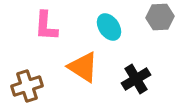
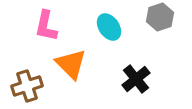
gray hexagon: rotated 16 degrees counterclockwise
pink L-shape: rotated 8 degrees clockwise
orange triangle: moved 12 px left, 3 px up; rotated 12 degrees clockwise
black cross: rotated 8 degrees counterclockwise
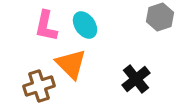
cyan ellipse: moved 24 px left, 2 px up
brown cross: moved 12 px right
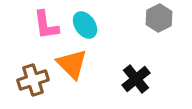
gray hexagon: moved 1 px left, 1 px down; rotated 8 degrees counterclockwise
pink L-shape: moved 1 px up; rotated 20 degrees counterclockwise
orange triangle: moved 1 px right
brown cross: moved 6 px left, 6 px up
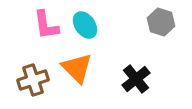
gray hexagon: moved 2 px right, 4 px down; rotated 16 degrees counterclockwise
orange triangle: moved 5 px right, 4 px down
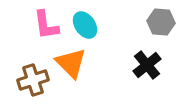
gray hexagon: rotated 12 degrees counterclockwise
orange triangle: moved 6 px left, 5 px up
black cross: moved 11 px right, 14 px up
